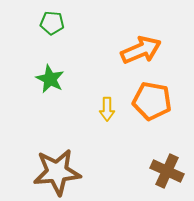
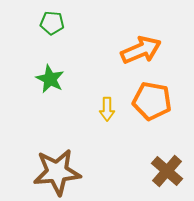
brown cross: rotated 16 degrees clockwise
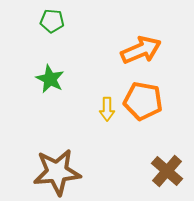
green pentagon: moved 2 px up
orange pentagon: moved 9 px left
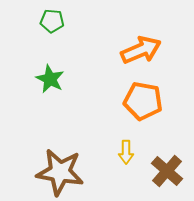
yellow arrow: moved 19 px right, 43 px down
brown star: moved 3 px right; rotated 15 degrees clockwise
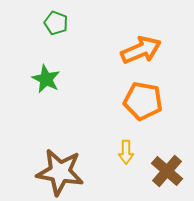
green pentagon: moved 4 px right, 2 px down; rotated 15 degrees clockwise
green star: moved 4 px left
